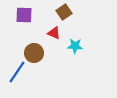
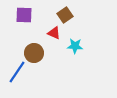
brown square: moved 1 px right, 3 px down
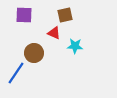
brown square: rotated 21 degrees clockwise
blue line: moved 1 px left, 1 px down
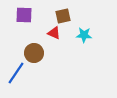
brown square: moved 2 px left, 1 px down
cyan star: moved 9 px right, 11 px up
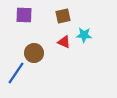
red triangle: moved 10 px right, 9 px down
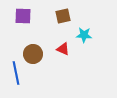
purple square: moved 1 px left, 1 px down
red triangle: moved 1 px left, 7 px down
brown circle: moved 1 px left, 1 px down
blue line: rotated 45 degrees counterclockwise
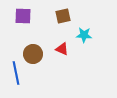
red triangle: moved 1 px left
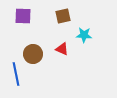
blue line: moved 1 px down
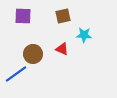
blue line: rotated 65 degrees clockwise
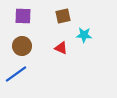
red triangle: moved 1 px left, 1 px up
brown circle: moved 11 px left, 8 px up
